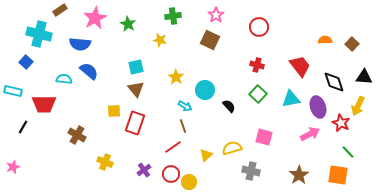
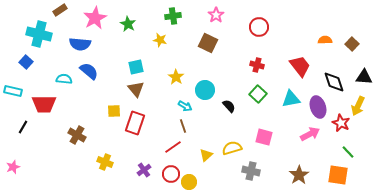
brown square at (210, 40): moved 2 px left, 3 px down
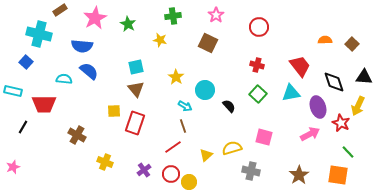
blue semicircle at (80, 44): moved 2 px right, 2 px down
cyan triangle at (291, 99): moved 6 px up
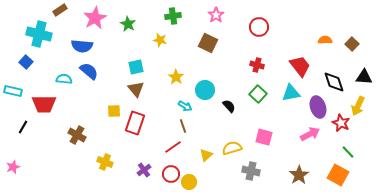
orange square at (338, 175): rotated 20 degrees clockwise
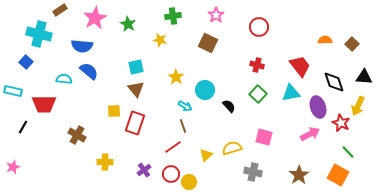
yellow cross at (105, 162): rotated 21 degrees counterclockwise
gray cross at (251, 171): moved 2 px right, 1 px down
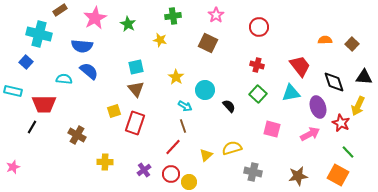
yellow square at (114, 111): rotated 16 degrees counterclockwise
black line at (23, 127): moved 9 px right
pink square at (264, 137): moved 8 px right, 8 px up
red line at (173, 147): rotated 12 degrees counterclockwise
brown star at (299, 175): moved 1 px left, 1 px down; rotated 24 degrees clockwise
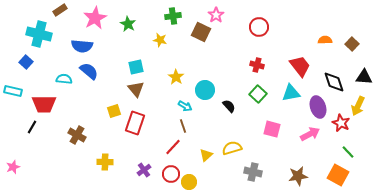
brown square at (208, 43): moved 7 px left, 11 px up
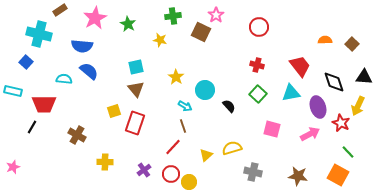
brown star at (298, 176): rotated 18 degrees clockwise
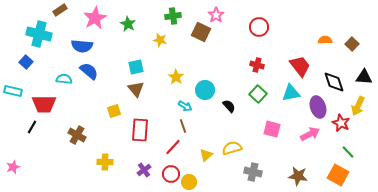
red rectangle at (135, 123): moved 5 px right, 7 px down; rotated 15 degrees counterclockwise
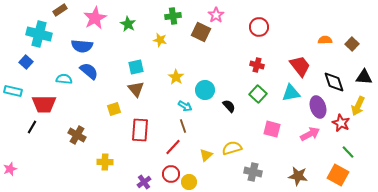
yellow square at (114, 111): moved 2 px up
pink star at (13, 167): moved 3 px left, 2 px down
purple cross at (144, 170): moved 12 px down
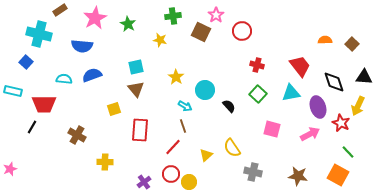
red circle at (259, 27): moved 17 px left, 4 px down
blue semicircle at (89, 71): moved 3 px right, 4 px down; rotated 60 degrees counterclockwise
yellow semicircle at (232, 148): rotated 108 degrees counterclockwise
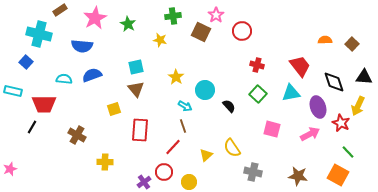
red circle at (171, 174): moved 7 px left, 2 px up
